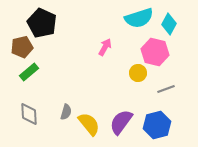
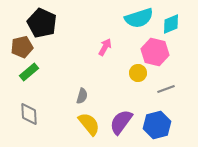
cyan diamond: moved 2 px right; rotated 40 degrees clockwise
gray semicircle: moved 16 px right, 16 px up
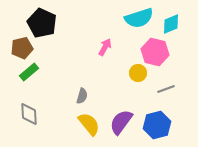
brown pentagon: moved 1 px down
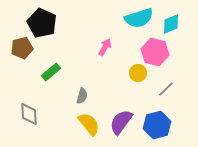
green rectangle: moved 22 px right
gray line: rotated 24 degrees counterclockwise
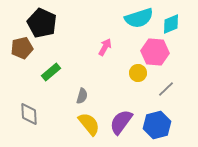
pink hexagon: rotated 8 degrees counterclockwise
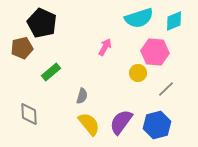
cyan diamond: moved 3 px right, 3 px up
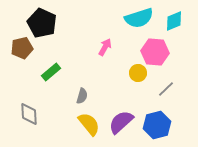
purple semicircle: rotated 12 degrees clockwise
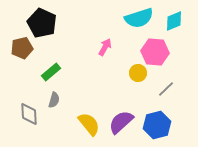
gray semicircle: moved 28 px left, 4 px down
